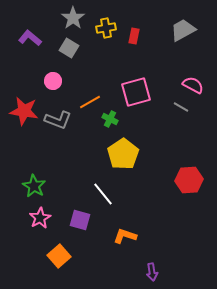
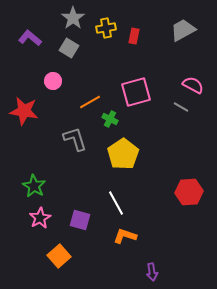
gray L-shape: moved 17 px right, 19 px down; rotated 128 degrees counterclockwise
red hexagon: moved 12 px down
white line: moved 13 px right, 9 px down; rotated 10 degrees clockwise
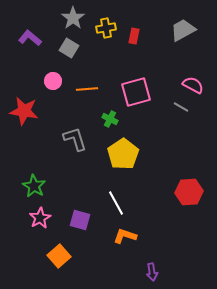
orange line: moved 3 px left, 13 px up; rotated 25 degrees clockwise
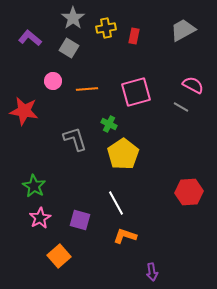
green cross: moved 1 px left, 5 px down
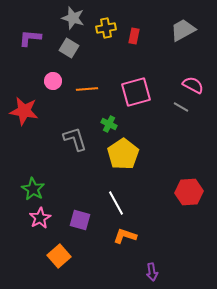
gray star: rotated 20 degrees counterclockwise
purple L-shape: rotated 35 degrees counterclockwise
green star: moved 1 px left, 3 px down
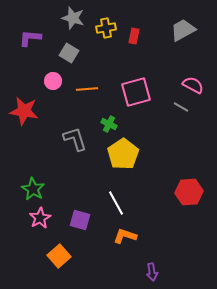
gray square: moved 5 px down
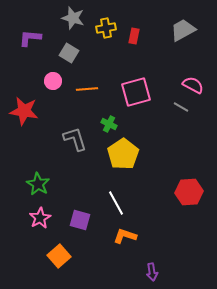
green star: moved 5 px right, 5 px up
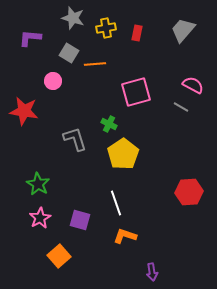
gray trapezoid: rotated 20 degrees counterclockwise
red rectangle: moved 3 px right, 3 px up
orange line: moved 8 px right, 25 px up
white line: rotated 10 degrees clockwise
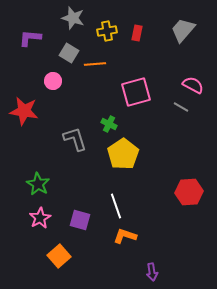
yellow cross: moved 1 px right, 3 px down
white line: moved 3 px down
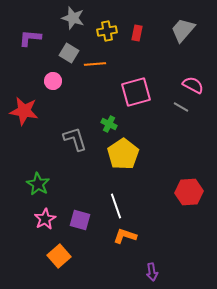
pink star: moved 5 px right, 1 px down
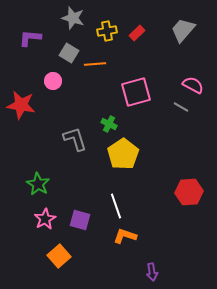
red rectangle: rotated 35 degrees clockwise
red star: moved 3 px left, 6 px up
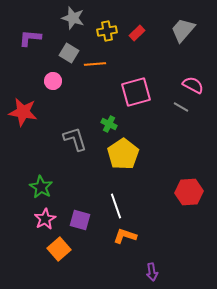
red star: moved 2 px right, 7 px down
green star: moved 3 px right, 3 px down
orange square: moved 7 px up
